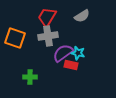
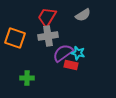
gray semicircle: moved 1 px right, 1 px up
green cross: moved 3 px left, 1 px down
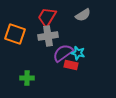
orange square: moved 4 px up
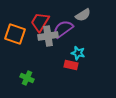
red trapezoid: moved 7 px left, 5 px down
purple semicircle: moved 24 px up
green cross: rotated 24 degrees clockwise
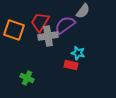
gray semicircle: moved 4 px up; rotated 21 degrees counterclockwise
purple semicircle: moved 2 px right, 4 px up
orange square: moved 1 px left, 4 px up
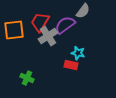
orange square: rotated 25 degrees counterclockwise
gray cross: rotated 24 degrees counterclockwise
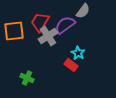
orange square: moved 1 px down
cyan star: rotated 16 degrees clockwise
red rectangle: rotated 24 degrees clockwise
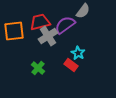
red trapezoid: rotated 45 degrees clockwise
green cross: moved 11 px right, 10 px up; rotated 16 degrees clockwise
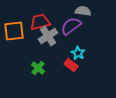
gray semicircle: rotated 119 degrees counterclockwise
purple semicircle: moved 6 px right, 1 px down
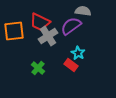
red trapezoid: rotated 140 degrees counterclockwise
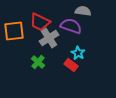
purple semicircle: rotated 55 degrees clockwise
gray cross: moved 1 px right, 2 px down
green cross: moved 6 px up
